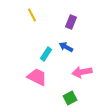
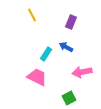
green square: moved 1 px left
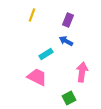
yellow line: rotated 48 degrees clockwise
purple rectangle: moved 3 px left, 2 px up
blue arrow: moved 6 px up
cyan rectangle: rotated 24 degrees clockwise
pink arrow: rotated 108 degrees clockwise
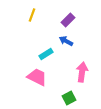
purple rectangle: rotated 24 degrees clockwise
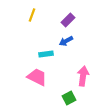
blue arrow: rotated 56 degrees counterclockwise
cyan rectangle: rotated 24 degrees clockwise
pink arrow: moved 1 px right, 4 px down
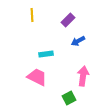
yellow line: rotated 24 degrees counterclockwise
blue arrow: moved 12 px right
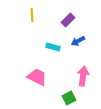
cyan rectangle: moved 7 px right, 7 px up; rotated 24 degrees clockwise
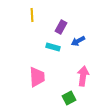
purple rectangle: moved 7 px left, 7 px down; rotated 16 degrees counterclockwise
pink trapezoid: rotated 60 degrees clockwise
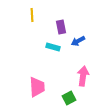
purple rectangle: rotated 40 degrees counterclockwise
pink trapezoid: moved 10 px down
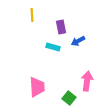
pink arrow: moved 4 px right, 5 px down
green square: rotated 24 degrees counterclockwise
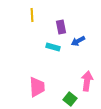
green square: moved 1 px right, 1 px down
